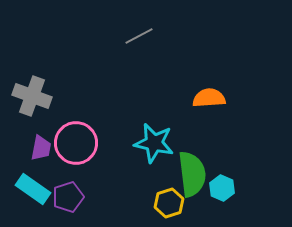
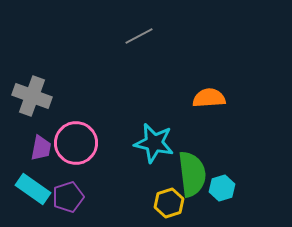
cyan hexagon: rotated 20 degrees clockwise
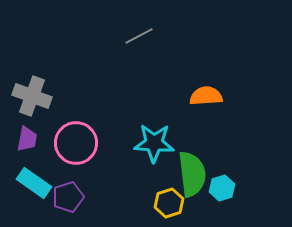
orange semicircle: moved 3 px left, 2 px up
cyan star: rotated 9 degrees counterclockwise
purple trapezoid: moved 14 px left, 9 px up
cyan rectangle: moved 1 px right, 6 px up
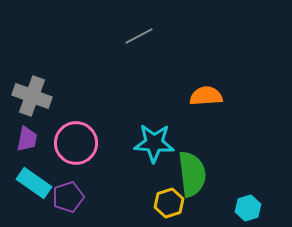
cyan hexagon: moved 26 px right, 20 px down
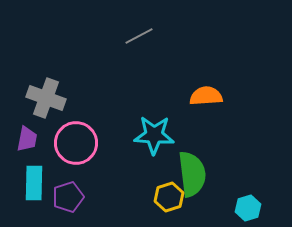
gray cross: moved 14 px right, 2 px down
cyan star: moved 8 px up
cyan rectangle: rotated 56 degrees clockwise
yellow hexagon: moved 6 px up
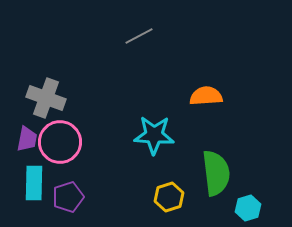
pink circle: moved 16 px left, 1 px up
green semicircle: moved 24 px right, 1 px up
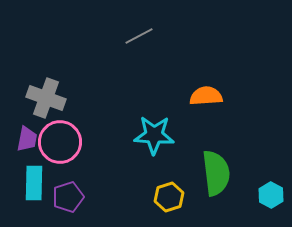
cyan hexagon: moved 23 px right, 13 px up; rotated 15 degrees counterclockwise
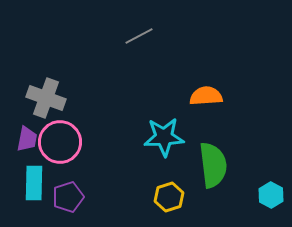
cyan star: moved 10 px right, 2 px down; rotated 6 degrees counterclockwise
green semicircle: moved 3 px left, 8 px up
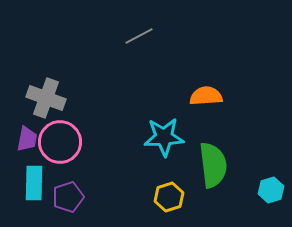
cyan hexagon: moved 5 px up; rotated 15 degrees clockwise
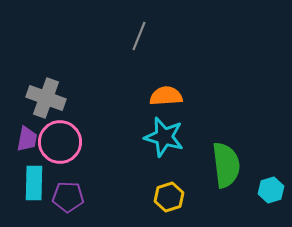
gray line: rotated 40 degrees counterclockwise
orange semicircle: moved 40 px left
cyan star: rotated 18 degrees clockwise
green semicircle: moved 13 px right
purple pentagon: rotated 20 degrees clockwise
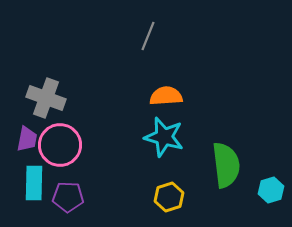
gray line: moved 9 px right
pink circle: moved 3 px down
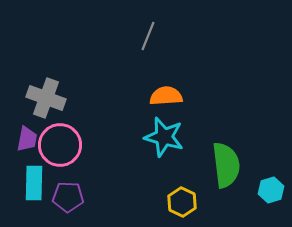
yellow hexagon: moved 13 px right, 5 px down; rotated 16 degrees counterclockwise
